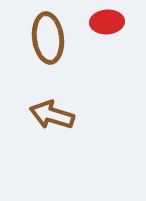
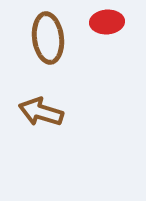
brown arrow: moved 11 px left, 3 px up
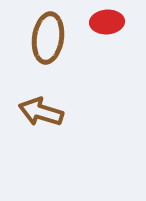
brown ellipse: rotated 15 degrees clockwise
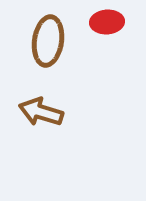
brown ellipse: moved 3 px down
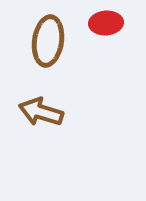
red ellipse: moved 1 px left, 1 px down
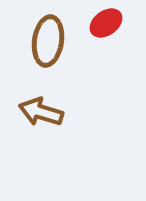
red ellipse: rotated 32 degrees counterclockwise
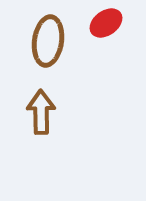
brown arrow: rotated 72 degrees clockwise
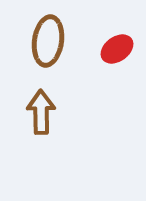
red ellipse: moved 11 px right, 26 px down
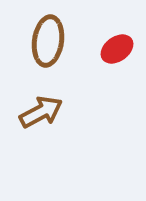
brown arrow: rotated 63 degrees clockwise
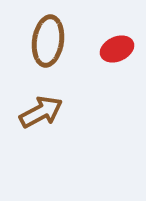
red ellipse: rotated 12 degrees clockwise
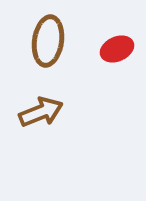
brown arrow: rotated 6 degrees clockwise
